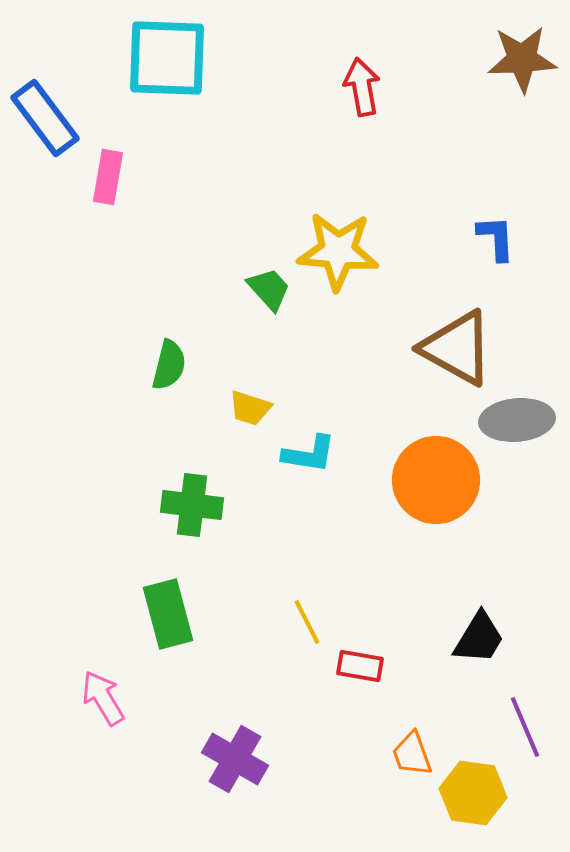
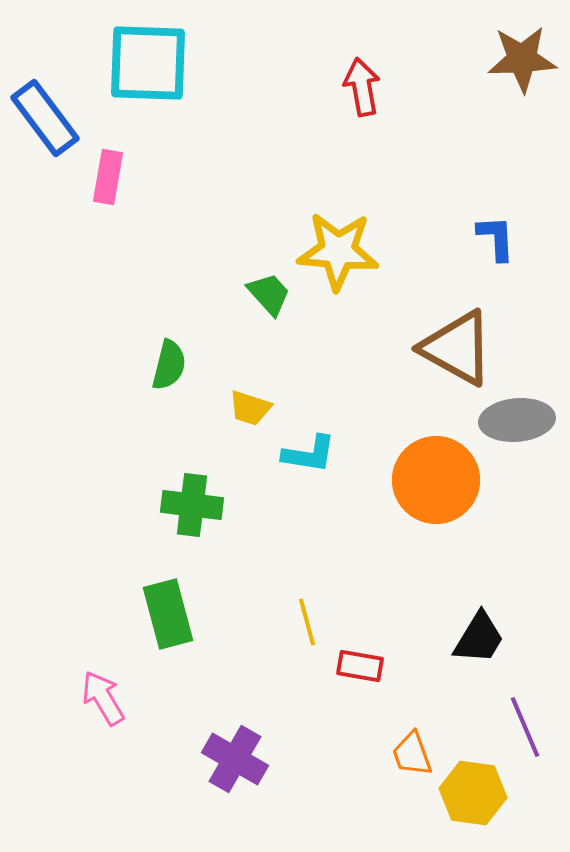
cyan square: moved 19 px left, 5 px down
green trapezoid: moved 5 px down
yellow line: rotated 12 degrees clockwise
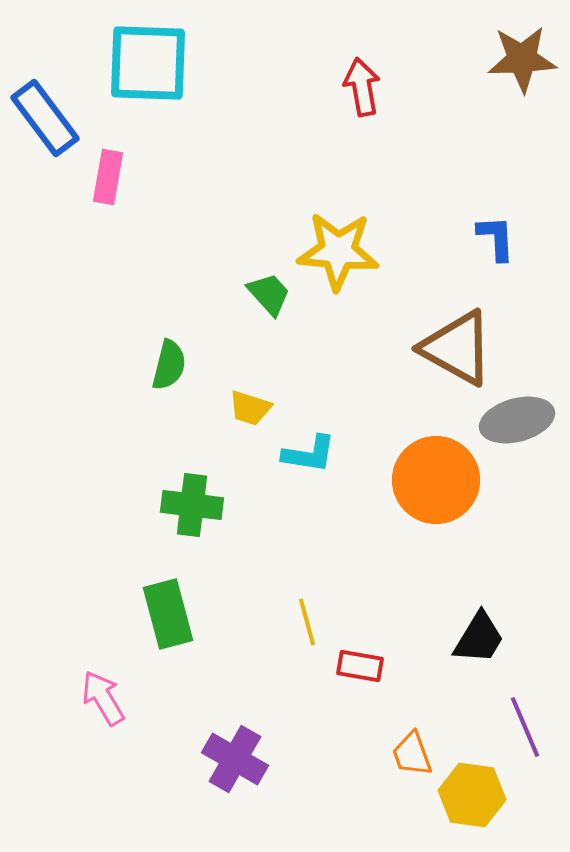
gray ellipse: rotated 10 degrees counterclockwise
yellow hexagon: moved 1 px left, 2 px down
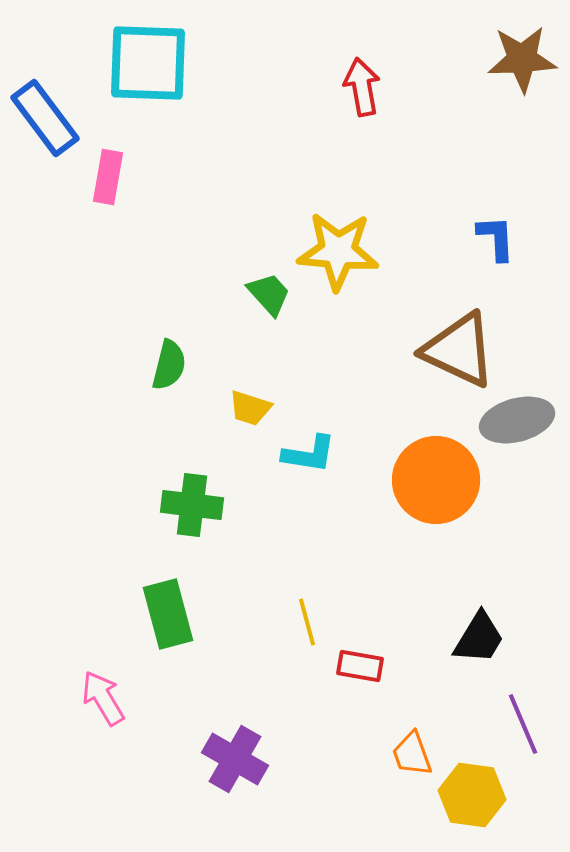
brown triangle: moved 2 px right, 2 px down; rotated 4 degrees counterclockwise
purple line: moved 2 px left, 3 px up
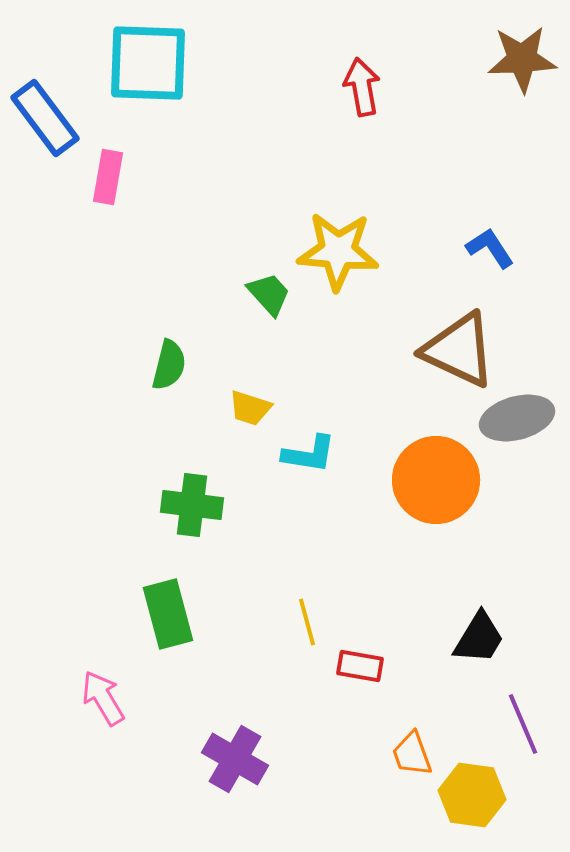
blue L-shape: moved 6 px left, 10 px down; rotated 30 degrees counterclockwise
gray ellipse: moved 2 px up
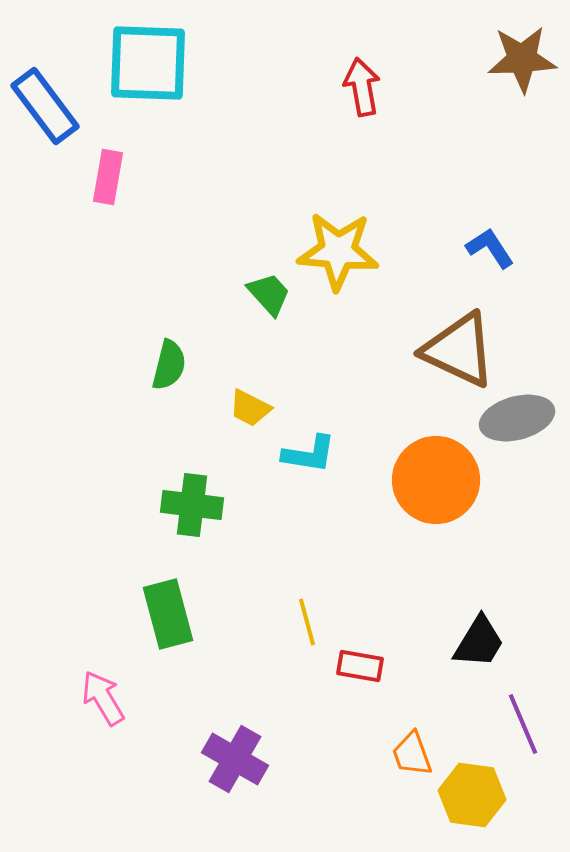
blue rectangle: moved 12 px up
yellow trapezoid: rotated 9 degrees clockwise
black trapezoid: moved 4 px down
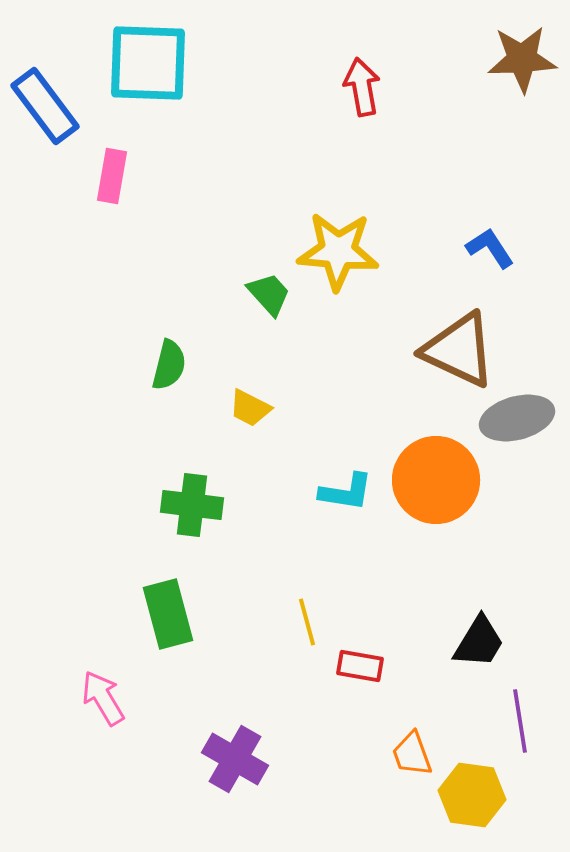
pink rectangle: moved 4 px right, 1 px up
cyan L-shape: moved 37 px right, 38 px down
purple line: moved 3 px left, 3 px up; rotated 14 degrees clockwise
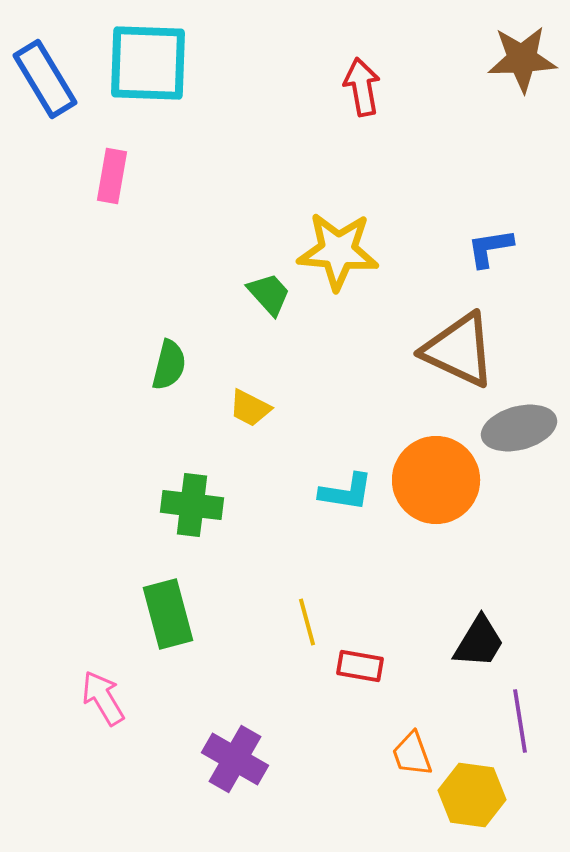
blue rectangle: moved 27 px up; rotated 6 degrees clockwise
blue L-shape: rotated 66 degrees counterclockwise
gray ellipse: moved 2 px right, 10 px down
